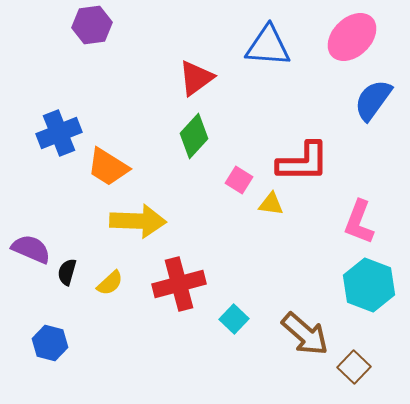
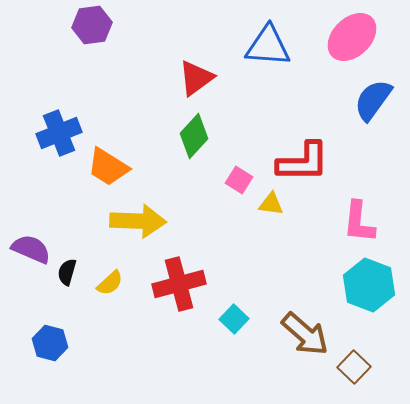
pink L-shape: rotated 15 degrees counterclockwise
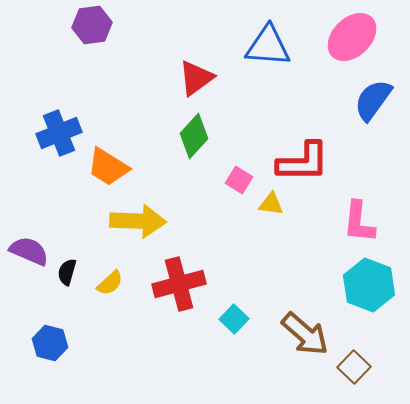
purple semicircle: moved 2 px left, 2 px down
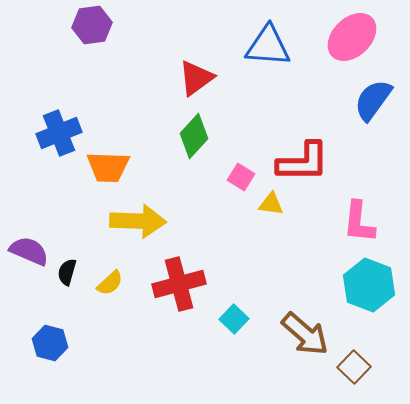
orange trapezoid: rotated 30 degrees counterclockwise
pink square: moved 2 px right, 3 px up
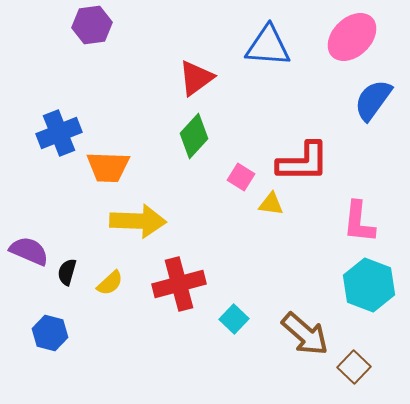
blue hexagon: moved 10 px up
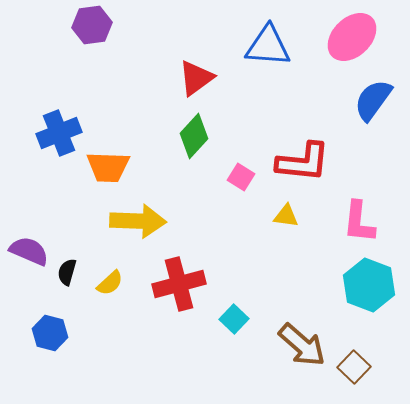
red L-shape: rotated 6 degrees clockwise
yellow triangle: moved 15 px right, 12 px down
brown arrow: moved 3 px left, 11 px down
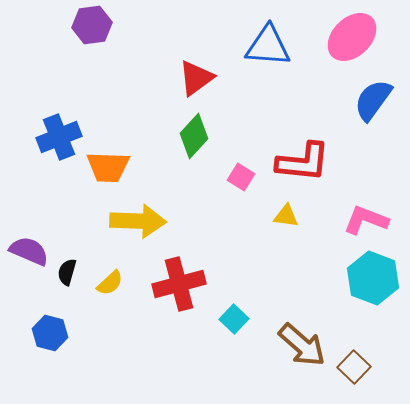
blue cross: moved 4 px down
pink L-shape: moved 7 px right, 2 px up; rotated 105 degrees clockwise
cyan hexagon: moved 4 px right, 7 px up
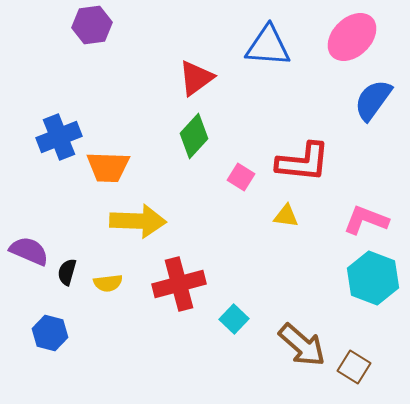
yellow semicircle: moved 2 px left; rotated 36 degrees clockwise
brown square: rotated 12 degrees counterclockwise
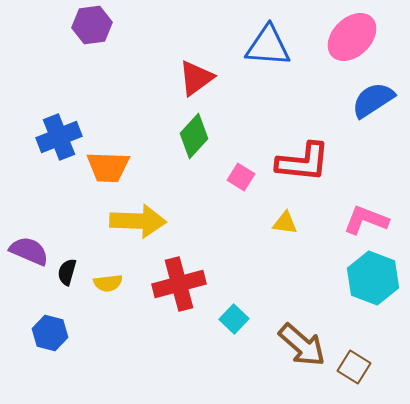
blue semicircle: rotated 21 degrees clockwise
yellow triangle: moved 1 px left, 7 px down
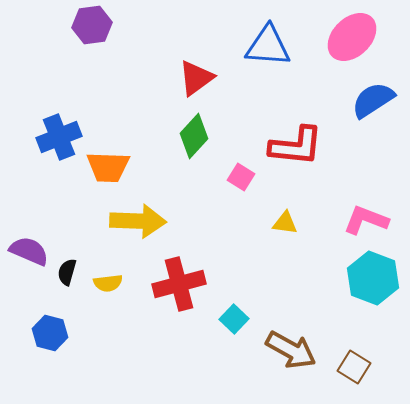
red L-shape: moved 7 px left, 16 px up
brown arrow: moved 11 px left, 5 px down; rotated 12 degrees counterclockwise
